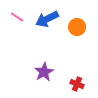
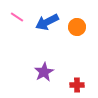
blue arrow: moved 3 px down
red cross: moved 1 px down; rotated 24 degrees counterclockwise
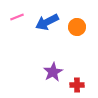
pink line: rotated 56 degrees counterclockwise
purple star: moved 9 px right
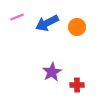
blue arrow: moved 1 px down
purple star: moved 1 px left
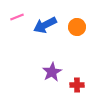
blue arrow: moved 2 px left, 2 px down
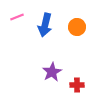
blue arrow: rotated 50 degrees counterclockwise
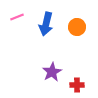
blue arrow: moved 1 px right, 1 px up
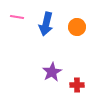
pink line: rotated 32 degrees clockwise
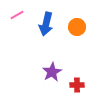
pink line: moved 2 px up; rotated 40 degrees counterclockwise
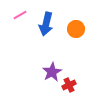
pink line: moved 3 px right
orange circle: moved 1 px left, 2 px down
red cross: moved 8 px left; rotated 24 degrees counterclockwise
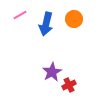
orange circle: moved 2 px left, 10 px up
